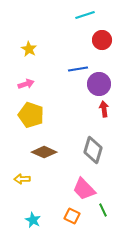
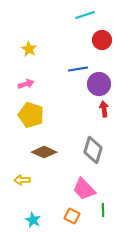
yellow arrow: moved 1 px down
green line: rotated 24 degrees clockwise
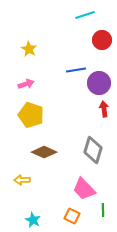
blue line: moved 2 px left, 1 px down
purple circle: moved 1 px up
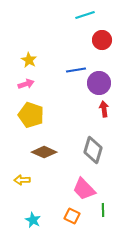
yellow star: moved 11 px down
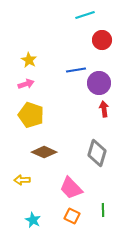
gray diamond: moved 4 px right, 3 px down
pink trapezoid: moved 13 px left, 1 px up
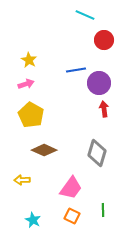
cyan line: rotated 42 degrees clockwise
red circle: moved 2 px right
yellow pentagon: rotated 10 degrees clockwise
brown diamond: moved 2 px up
pink trapezoid: rotated 100 degrees counterclockwise
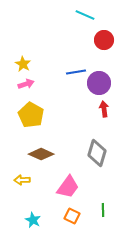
yellow star: moved 6 px left, 4 px down
blue line: moved 2 px down
brown diamond: moved 3 px left, 4 px down
pink trapezoid: moved 3 px left, 1 px up
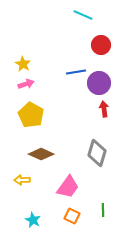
cyan line: moved 2 px left
red circle: moved 3 px left, 5 px down
